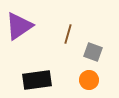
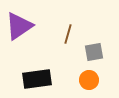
gray square: moved 1 px right; rotated 30 degrees counterclockwise
black rectangle: moved 1 px up
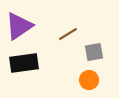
brown line: rotated 42 degrees clockwise
black rectangle: moved 13 px left, 16 px up
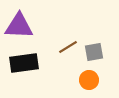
purple triangle: rotated 36 degrees clockwise
brown line: moved 13 px down
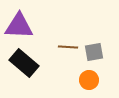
brown line: rotated 36 degrees clockwise
black rectangle: rotated 48 degrees clockwise
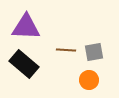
purple triangle: moved 7 px right, 1 px down
brown line: moved 2 px left, 3 px down
black rectangle: moved 1 px down
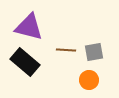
purple triangle: moved 3 px right; rotated 12 degrees clockwise
black rectangle: moved 1 px right, 2 px up
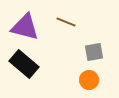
purple triangle: moved 4 px left
brown line: moved 28 px up; rotated 18 degrees clockwise
black rectangle: moved 1 px left, 2 px down
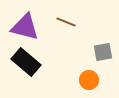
gray square: moved 9 px right
black rectangle: moved 2 px right, 2 px up
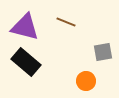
orange circle: moved 3 px left, 1 px down
